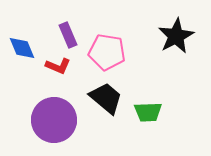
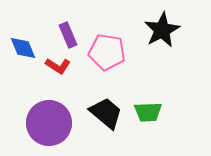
black star: moved 14 px left, 6 px up
blue diamond: moved 1 px right
red L-shape: rotated 10 degrees clockwise
black trapezoid: moved 15 px down
purple circle: moved 5 px left, 3 px down
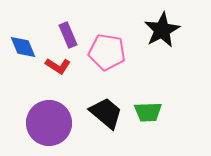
blue diamond: moved 1 px up
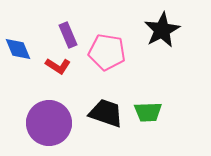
blue diamond: moved 5 px left, 2 px down
black trapezoid: rotated 21 degrees counterclockwise
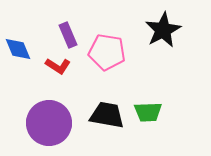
black star: moved 1 px right
black trapezoid: moved 1 px right, 2 px down; rotated 9 degrees counterclockwise
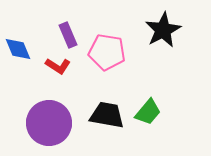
green trapezoid: rotated 48 degrees counterclockwise
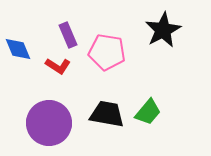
black trapezoid: moved 1 px up
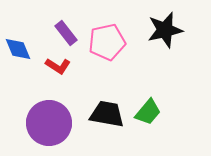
black star: moved 2 px right; rotated 15 degrees clockwise
purple rectangle: moved 2 px left, 2 px up; rotated 15 degrees counterclockwise
pink pentagon: moved 10 px up; rotated 21 degrees counterclockwise
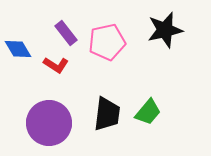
blue diamond: rotated 8 degrees counterclockwise
red L-shape: moved 2 px left, 1 px up
black trapezoid: rotated 87 degrees clockwise
